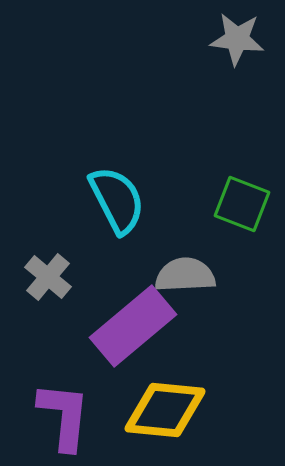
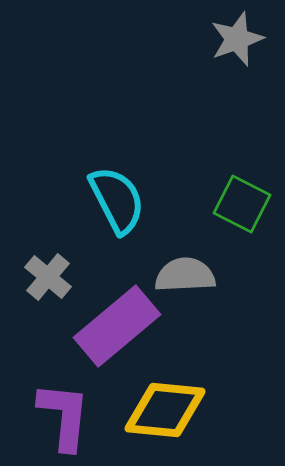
gray star: rotated 26 degrees counterclockwise
green square: rotated 6 degrees clockwise
purple rectangle: moved 16 px left
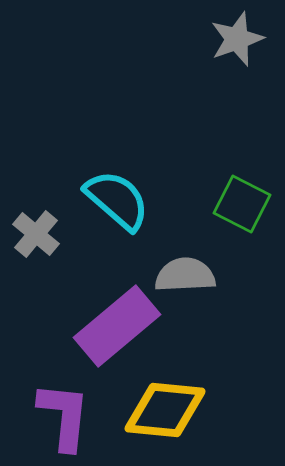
cyan semicircle: rotated 22 degrees counterclockwise
gray cross: moved 12 px left, 43 px up
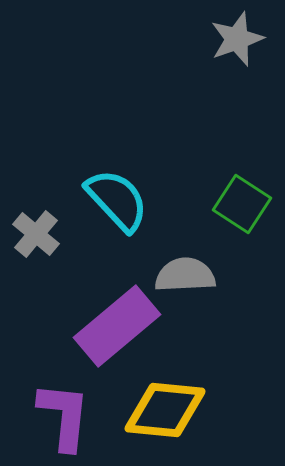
cyan semicircle: rotated 6 degrees clockwise
green square: rotated 6 degrees clockwise
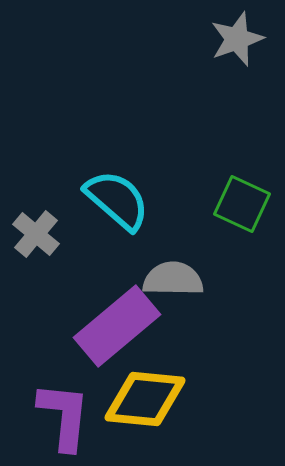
cyan semicircle: rotated 6 degrees counterclockwise
green square: rotated 8 degrees counterclockwise
gray semicircle: moved 12 px left, 4 px down; rotated 4 degrees clockwise
yellow diamond: moved 20 px left, 11 px up
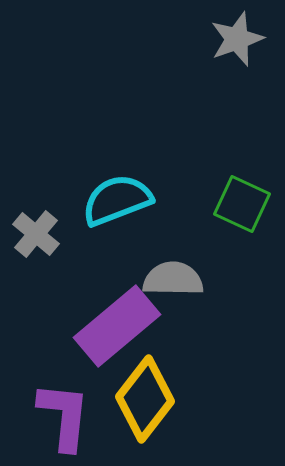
cyan semicircle: rotated 62 degrees counterclockwise
yellow diamond: rotated 58 degrees counterclockwise
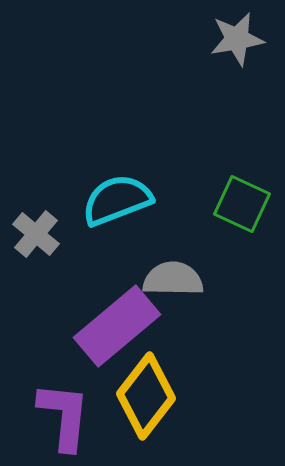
gray star: rotated 10 degrees clockwise
yellow diamond: moved 1 px right, 3 px up
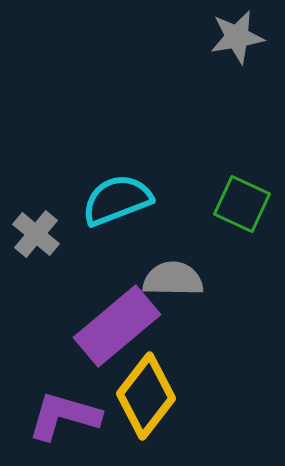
gray star: moved 2 px up
purple L-shape: rotated 80 degrees counterclockwise
